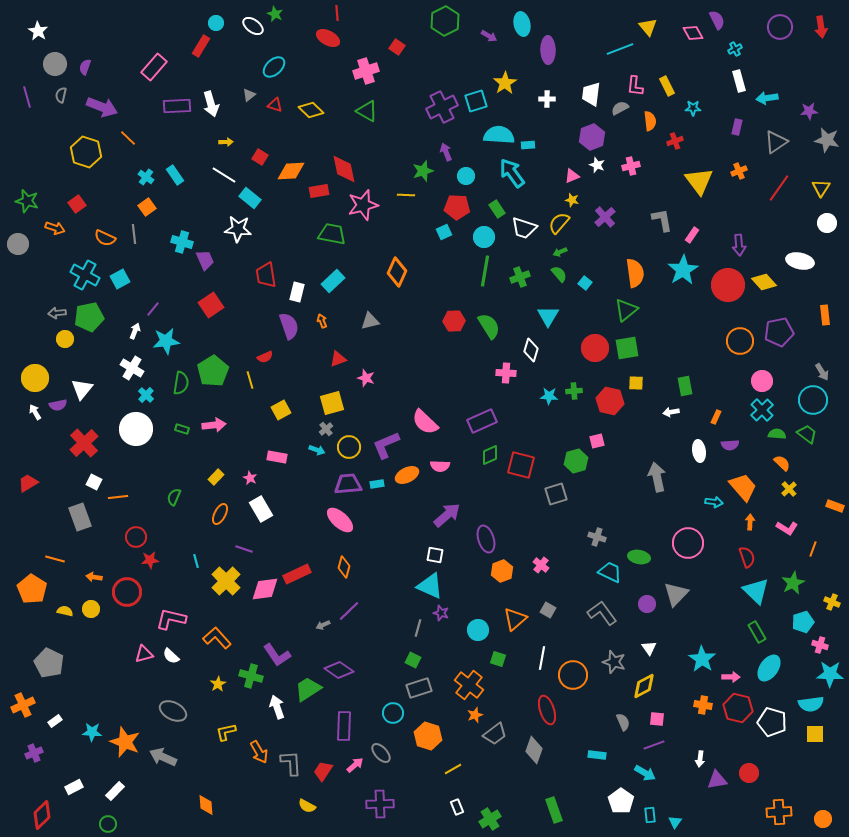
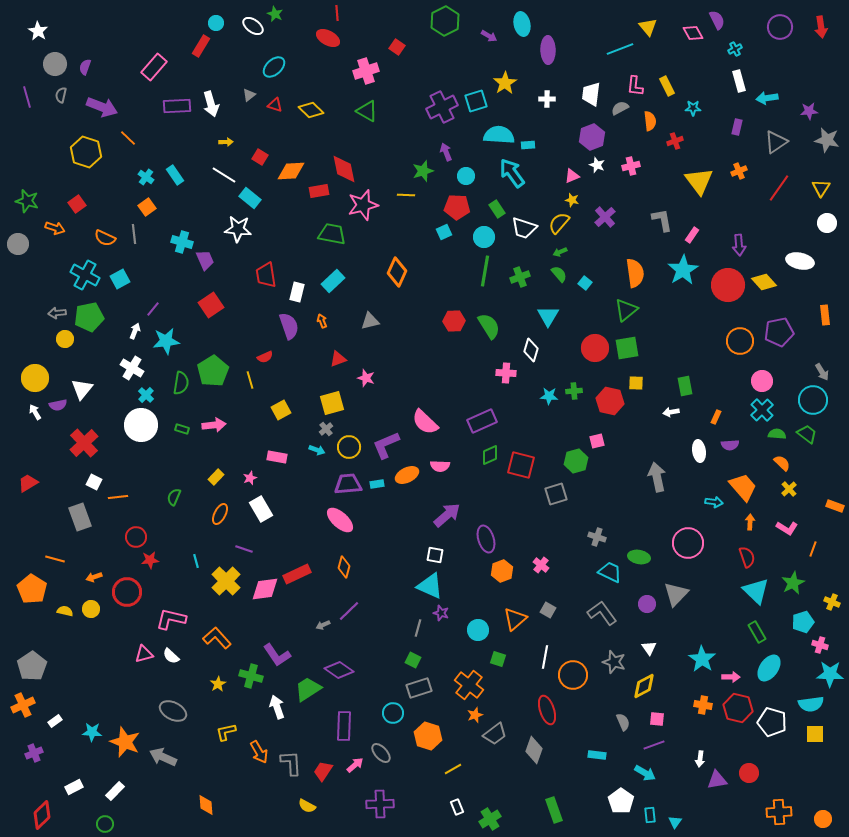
white circle at (136, 429): moved 5 px right, 4 px up
pink star at (250, 478): rotated 24 degrees clockwise
orange arrow at (94, 577): rotated 28 degrees counterclockwise
white line at (542, 658): moved 3 px right, 1 px up
gray pentagon at (49, 663): moved 17 px left, 3 px down; rotated 12 degrees clockwise
green circle at (108, 824): moved 3 px left
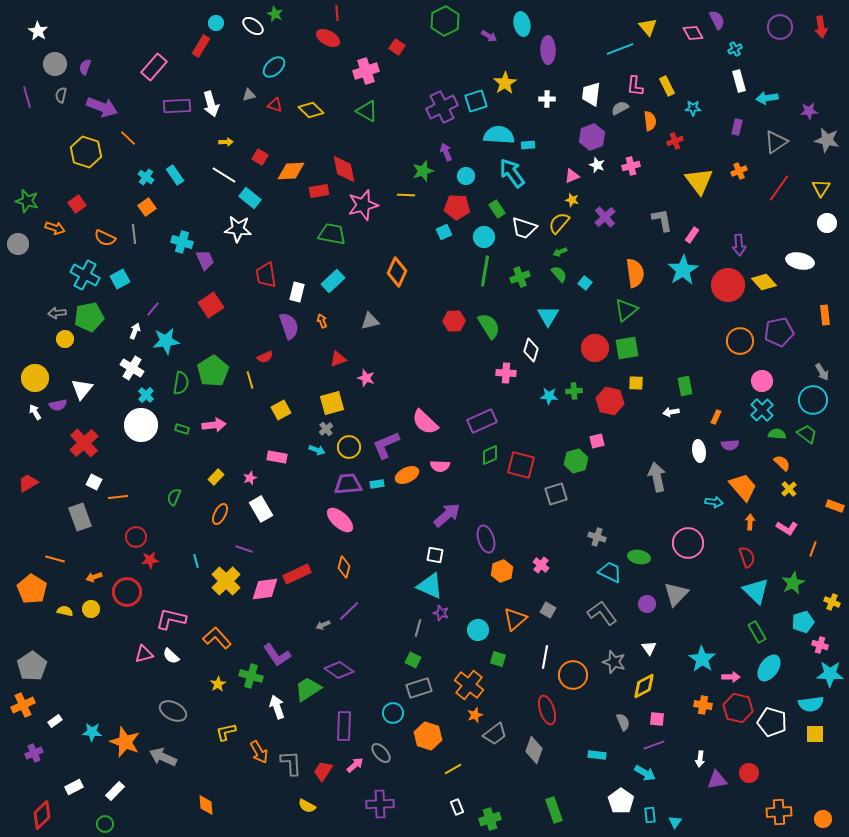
gray triangle at (249, 95): rotated 24 degrees clockwise
green cross at (490, 819): rotated 15 degrees clockwise
